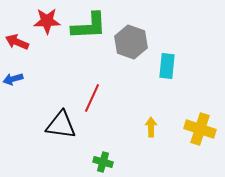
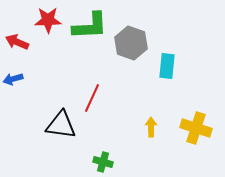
red star: moved 1 px right, 1 px up
green L-shape: moved 1 px right
gray hexagon: moved 1 px down
yellow cross: moved 4 px left, 1 px up
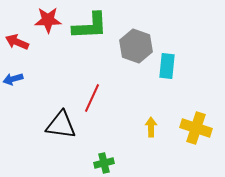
gray hexagon: moved 5 px right, 3 px down
green cross: moved 1 px right, 1 px down; rotated 30 degrees counterclockwise
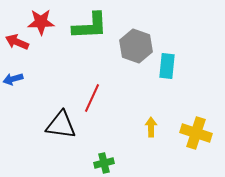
red star: moved 7 px left, 2 px down
yellow cross: moved 5 px down
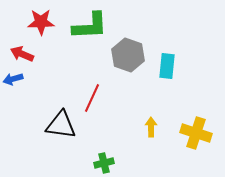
red arrow: moved 5 px right, 12 px down
gray hexagon: moved 8 px left, 9 px down
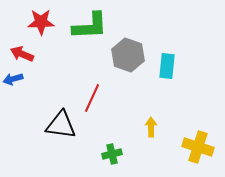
yellow cross: moved 2 px right, 14 px down
green cross: moved 8 px right, 9 px up
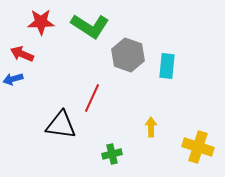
green L-shape: rotated 36 degrees clockwise
